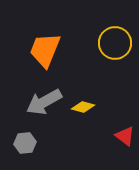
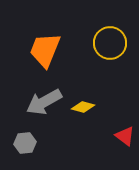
yellow circle: moved 5 px left
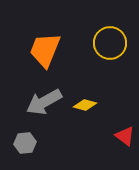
yellow diamond: moved 2 px right, 2 px up
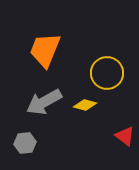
yellow circle: moved 3 px left, 30 px down
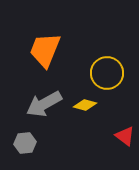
gray arrow: moved 2 px down
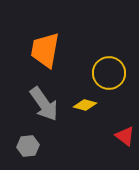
orange trapezoid: rotated 12 degrees counterclockwise
yellow circle: moved 2 px right
gray arrow: rotated 96 degrees counterclockwise
gray hexagon: moved 3 px right, 3 px down
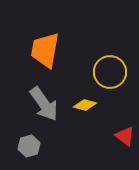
yellow circle: moved 1 px right, 1 px up
gray hexagon: moved 1 px right; rotated 10 degrees counterclockwise
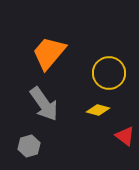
orange trapezoid: moved 4 px right, 3 px down; rotated 30 degrees clockwise
yellow circle: moved 1 px left, 1 px down
yellow diamond: moved 13 px right, 5 px down
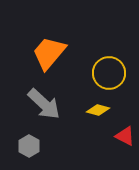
gray arrow: rotated 12 degrees counterclockwise
red triangle: rotated 10 degrees counterclockwise
gray hexagon: rotated 15 degrees counterclockwise
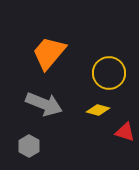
gray arrow: rotated 21 degrees counterclockwise
red triangle: moved 4 px up; rotated 10 degrees counterclockwise
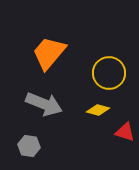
gray hexagon: rotated 20 degrees counterclockwise
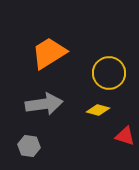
orange trapezoid: rotated 18 degrees clockwise
gray arrow: rotated 30 degrees counterclockwise
red triangle: moved 4 px down
